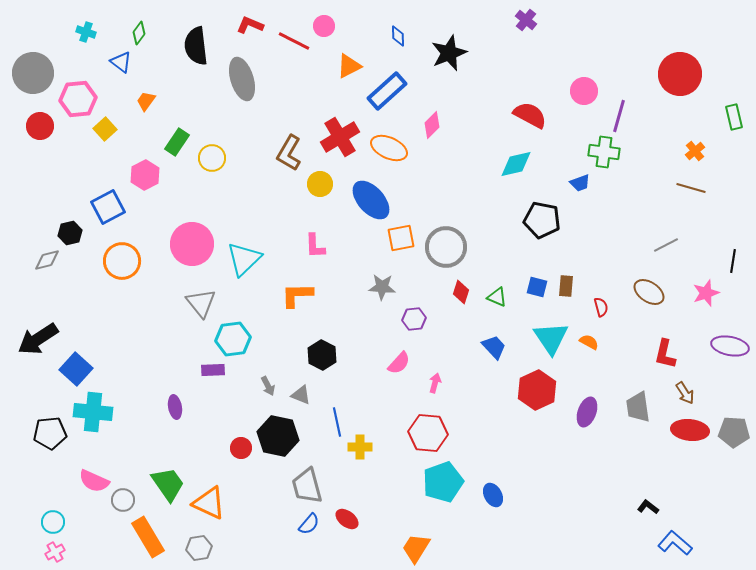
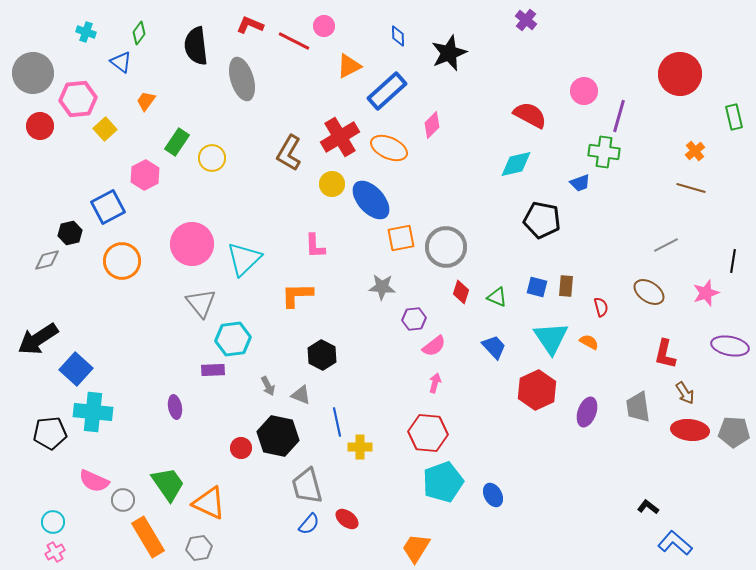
yellow circle at (320, 184): moved 12 px right
pink semicircle at (399, 363): moved 35 px right, 17 px up; rotated 10 degrees clockwise
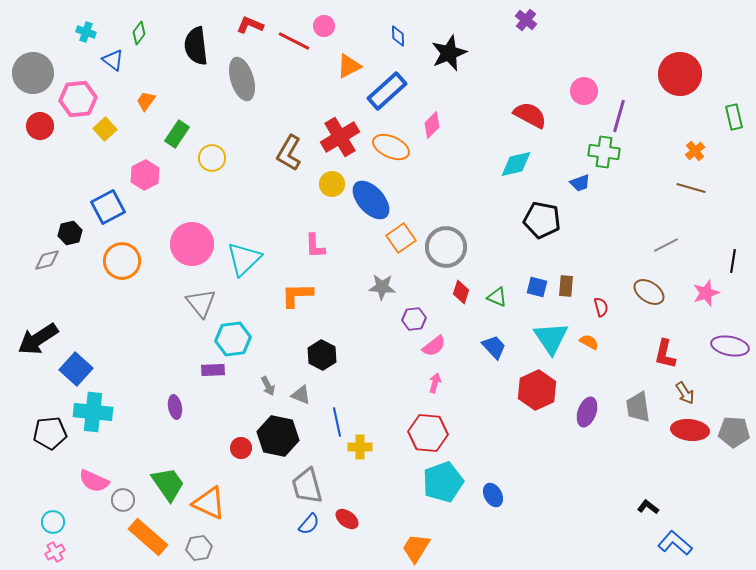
blue triangle at (121, 62): moved 8 px left, 2 px up
green rectangle at (177, 142): moved 8 px up
orange ellipse at (389, 148): moved 2 px right, 1 px up
orange square at (401, 238): rotated 24 degrees counterclockwise
orange rectangle at (148, 537): rotated 18 degrees counterclockwise
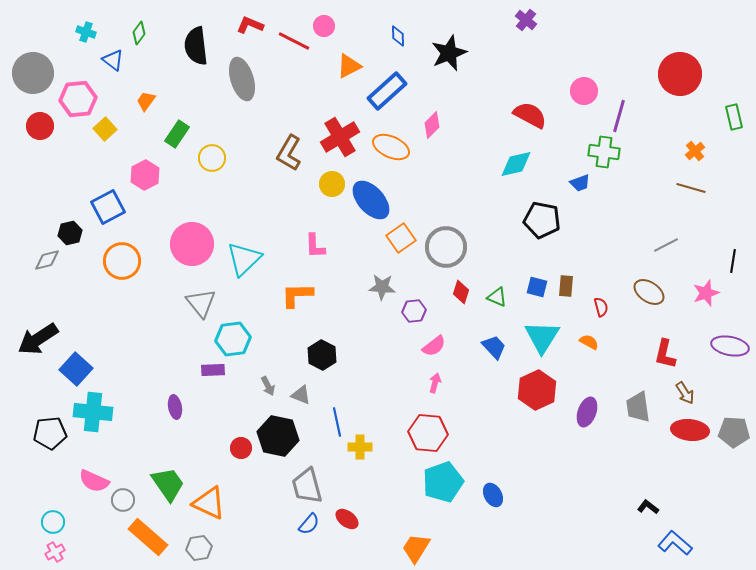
purple hexagon at (414, 319): moved 8 px up
cyan triangle at (551, 338): moved 9 px left, 1 px up; rotated 6 degrees clockwise
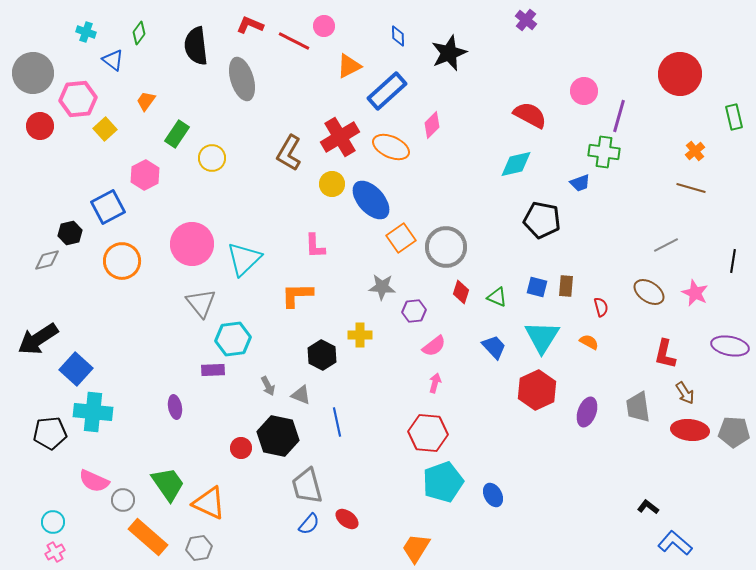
pink star at (706, 293): moved 11 px left; rotated 28 degrees counterclockwise
yellow cross at (360, 447): moved 112 px up
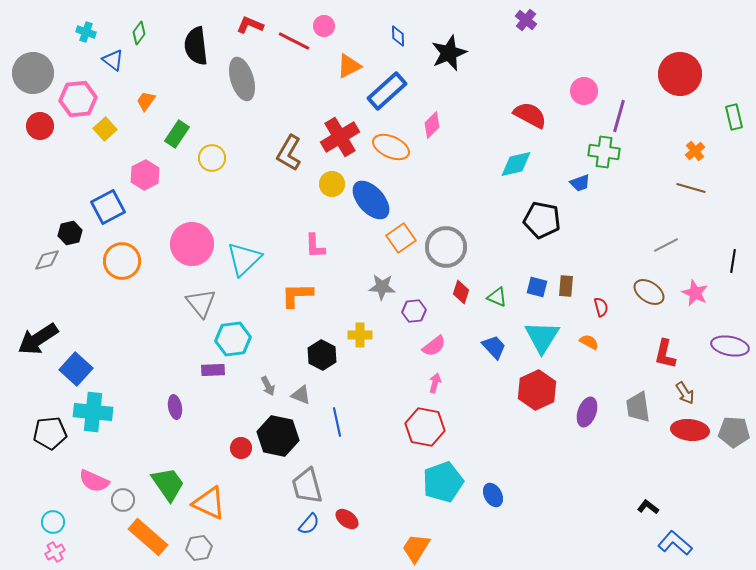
red hexagon at (428, 433): moved 3 px left, 6 px up; rotated 6 degrees clockwise
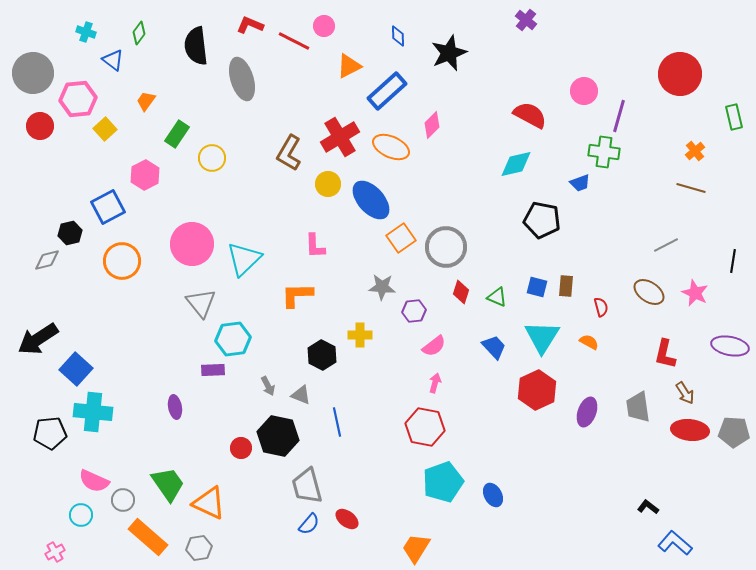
yellow circle at (332, 184): moved 4 px left
cyan circle at (53, 522): moved 28 px right, 7 px up
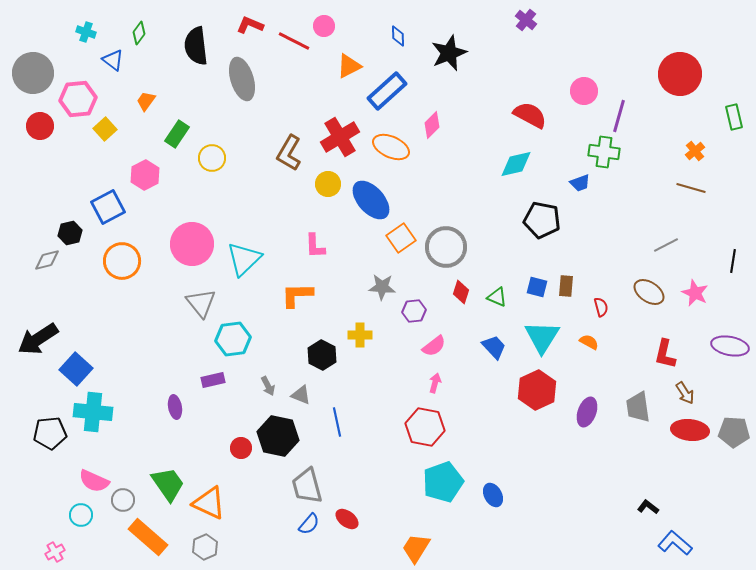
purple rectangle at (213, 370): moved 10 px down; rotated 10 degrees counterclockwise
gray hexagon at (199, 548): moved 6 px right, 1 px up; rotated 15 degrees counterclockwise
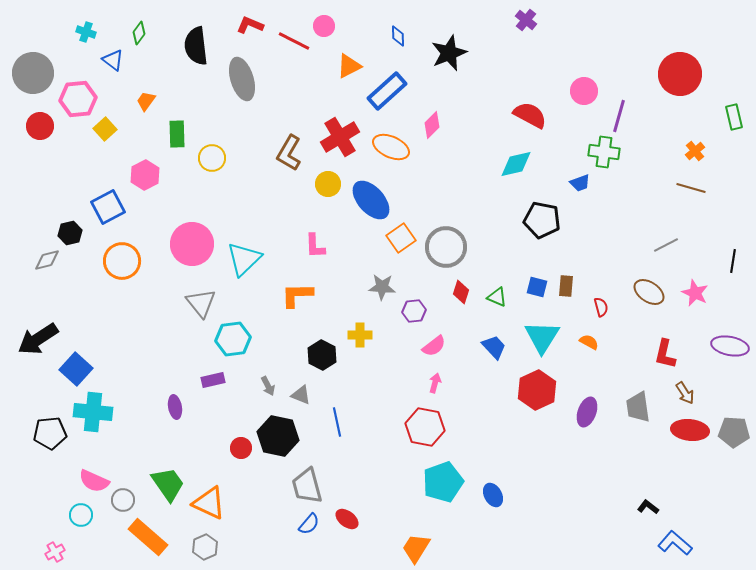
green rectangle at (177, 134): rotated 36 degrees counterclockwise
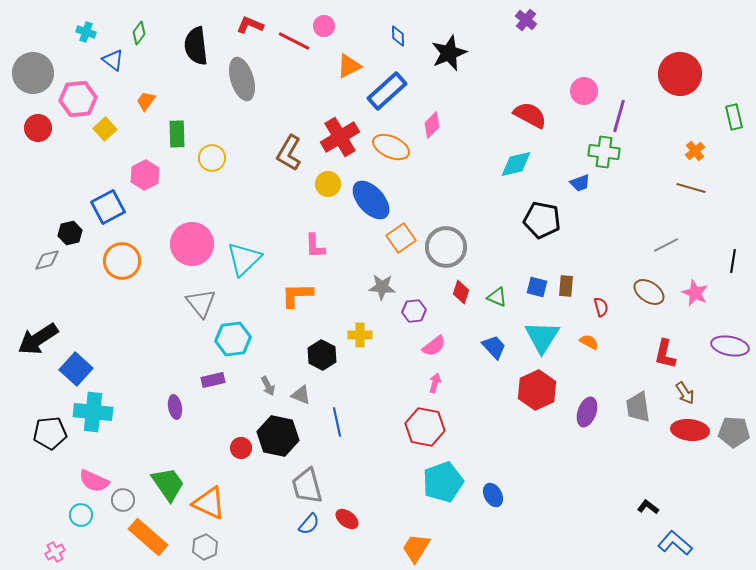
red circle at (40, 126): moved 2 px left, 2 px down
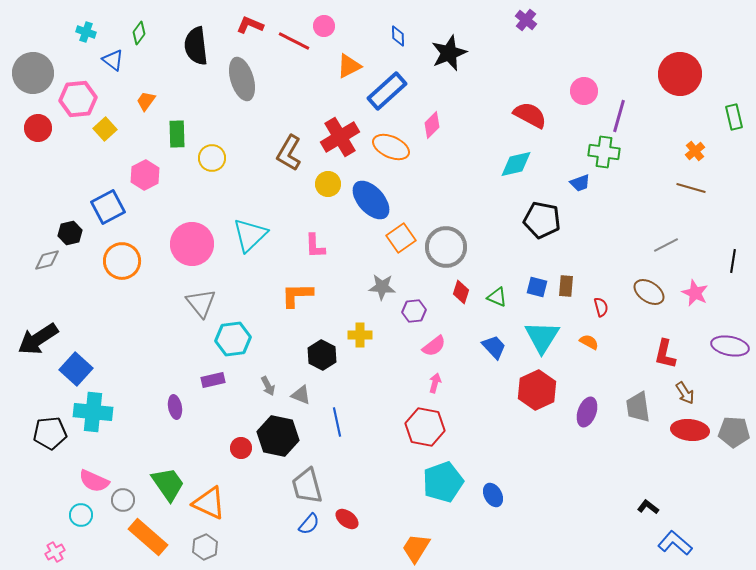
cyan triangle at (244, 259): moved 6 px right, 24 px up
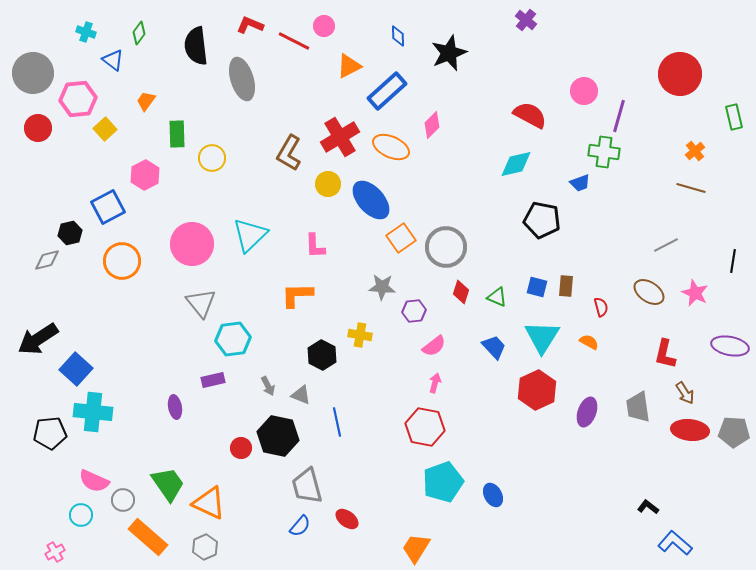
yellow cross at (360, 335): rotated 10 degrees clockwise
blue semicircle at (309, 524): moved 9 px left, 2 px down
